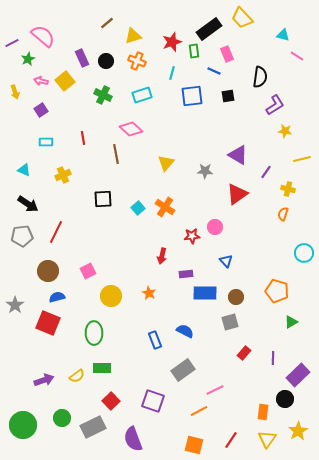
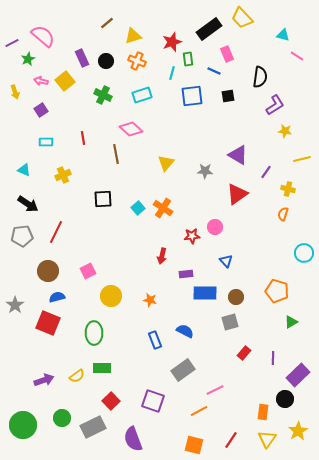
green rectangle at (194, 51): moved 6 px left, 8 px down
orange cross at (165, 207): moved 2 px left, 1 px down
orange star at (149, 293): moved 1 px right, 7 px down; rotated 16 degrees counterclockwise
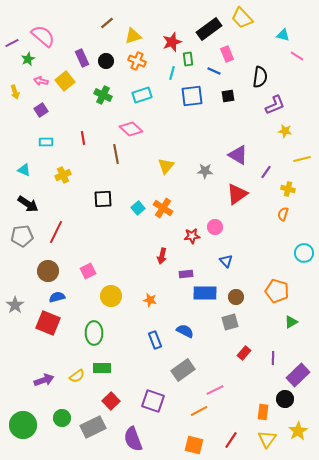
purple L-shape at (275, 105): rotated 10 degrees clockwise
yellow triangle at (166, 163): moved 3 px down
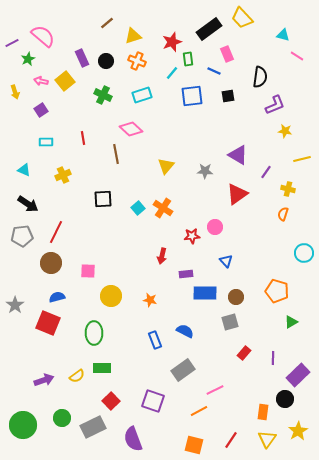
cyan line at (172, 73): rotated 24 degrees clockwise
brown circle at (48, 271): moved 3 px right, 8 px up
pink square at (88, 271): rotated 28 degrees clockwise
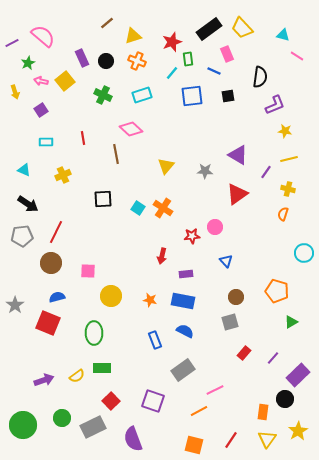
yellow trapezoid at (242, 18): moved 10 px down
green star at (28, 59): moved 4 px down
yellow line at (302, 159): moved 13 px left
cyan square at (138, 208): rotated 16 degrees counterclockwise
blue rectangle at (205, 293): moved 22 px left, 8 px down; rotated 10 degrees clockwise
purple line at (273, 358): rotated 40 degrees clockwise
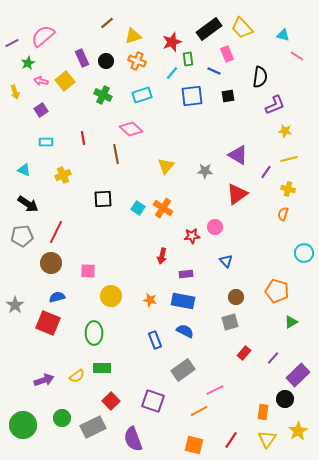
pink semicircle at (43, 36): rotated 80 degrees counterclockwise
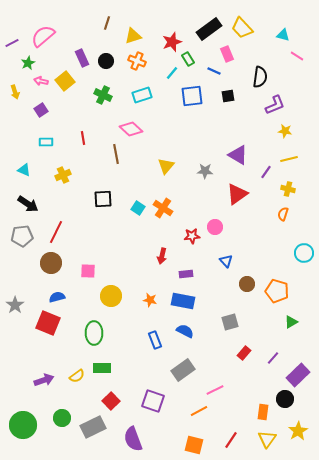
brown line at (107, 23): rotated 32 degrees counterclockwise
green rectangle at (188, 59): rotated 24 degrees counterclockwise
brown circle at (236, 297): moved 11 px right, 13 px up
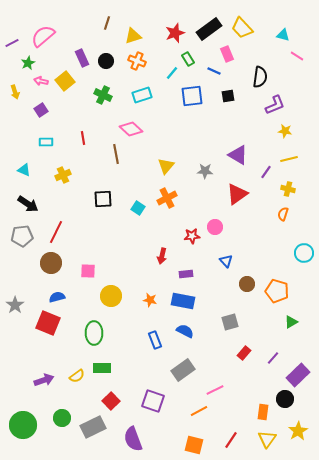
red star at (172, 42): moved 3 px right, 9 px up
orange cross at (163, 208): moved 4 px right, 10 px up; rotated 30 degrees clockwise
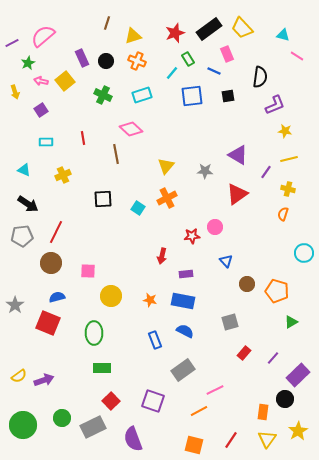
yellow semicircle at (77, 376): moved 58 px left
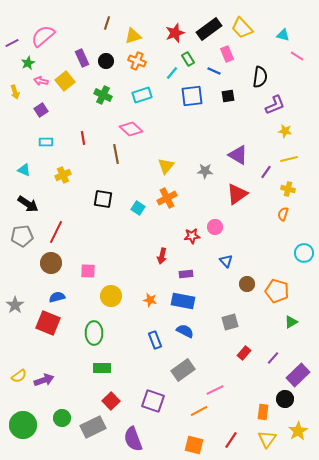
black square at (103, 199): rotated 12 degrees clockwise
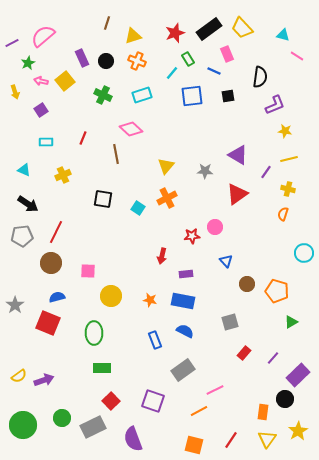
red line at (83, 138): rotated 32 degrees clockwise
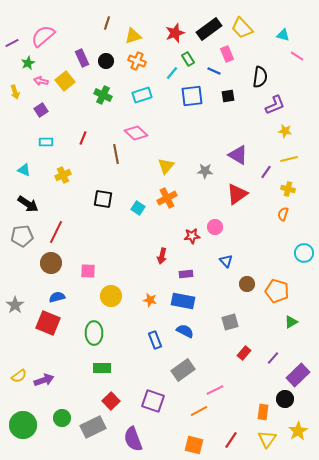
pink diamond at (131, 129): moved 5 px right, 4 px down
